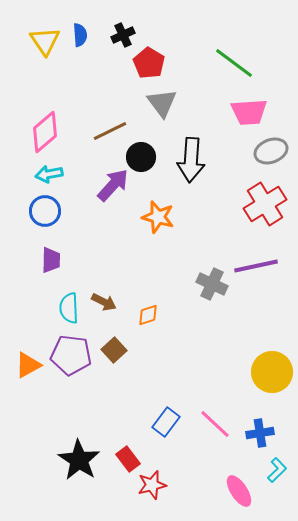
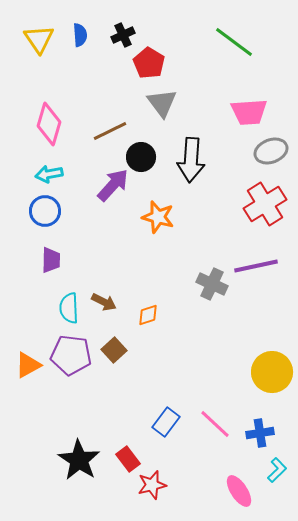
yellow triangle: moved 6 px left, 2 px up
green line: moved 21 px up
pink diamond: moved 4 px right, 8 px up; rotated 33 degrees counterclockwise
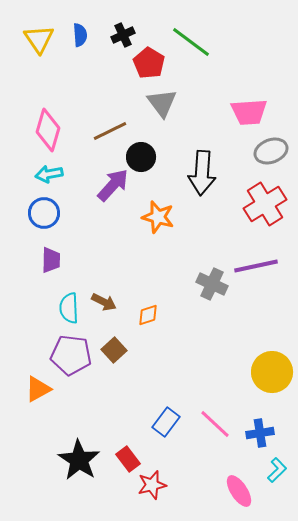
green line: moved 43 px left
pink diamond: moved 1 px left, 6 px down
black arrow: moved 11 px right, 13 px down
blue circle: moved 1 px left, 2 px down
orange triangle: moved 10 px right, 24 px down
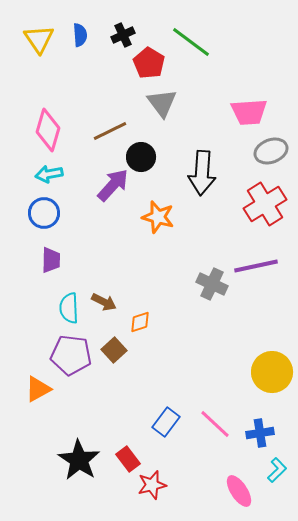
orange diamond: moved 8 px left, 7 px down
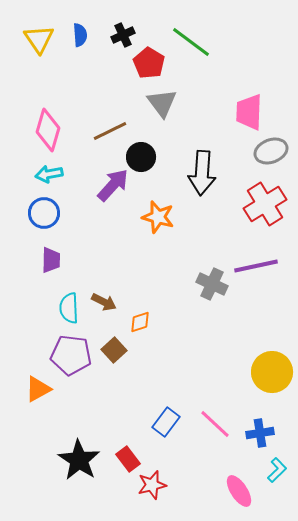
pink trapezoid: rotated 96 degrees clockwise
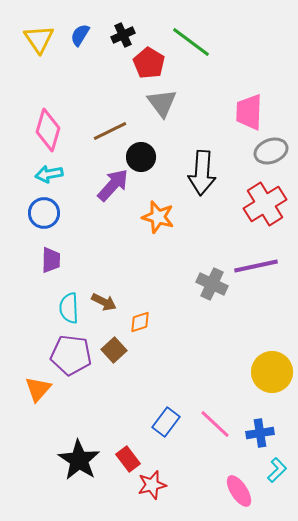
blue semicircle: rotated 145 degrees counterclockwise
orange triangle: rotated 20 degrees counterclockwise
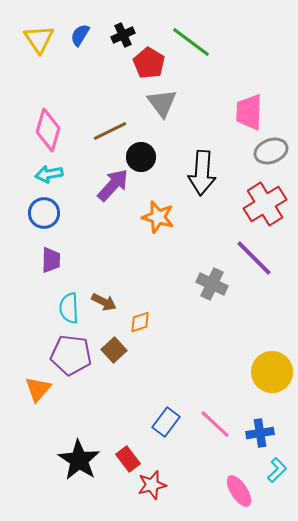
purple line: moved 2 px left, 8 px up; rotated 57 degrees clockwise
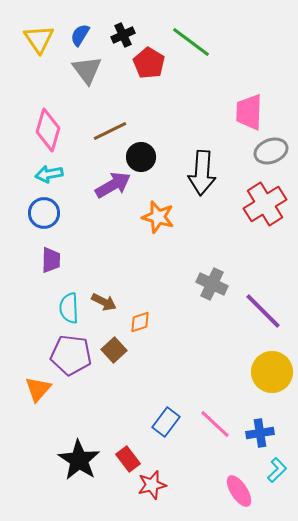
gray triangle: moved 75 px left, 33 px up
purple arrow: rotated 18 degrees clockwise
purple line: moved 9 px right, 53 px down
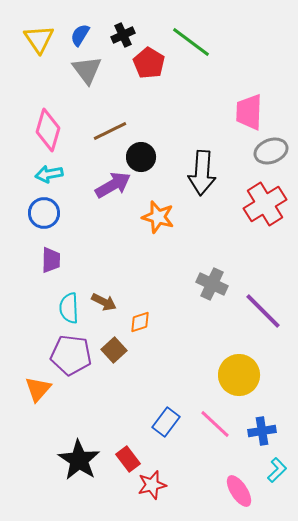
yellow circle: moved 33 px left, 3 px down
blue cross: moved 2 px right, 2 px up
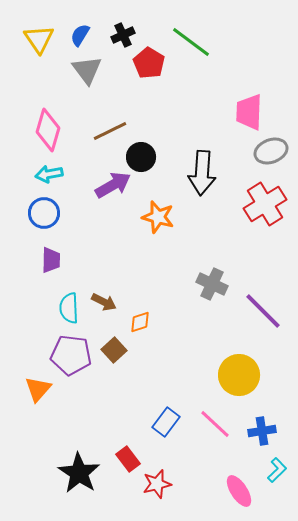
black star: moved 13 px down
red star: moved 5 px right, 1 px up
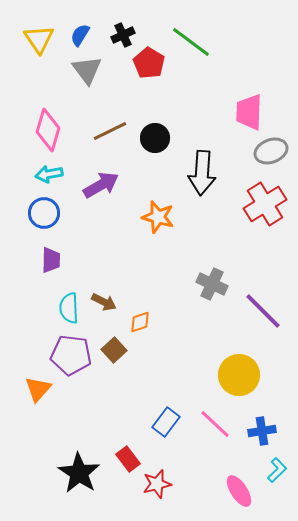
black circle: moved 14 px right, 19 px up
purple arrow: moved 12 px left
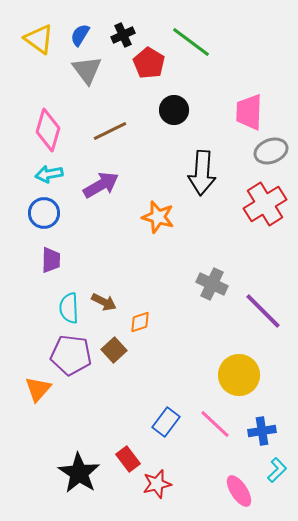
yellow triangle: rotated 20 degrees counterclockwise
black circle: moved 19 px right, 28 px up
